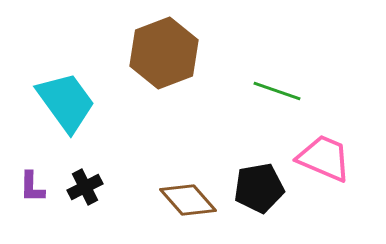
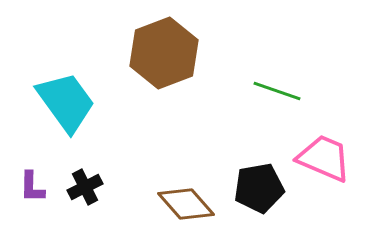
brown diamond: moved 2 px left, 4 px down
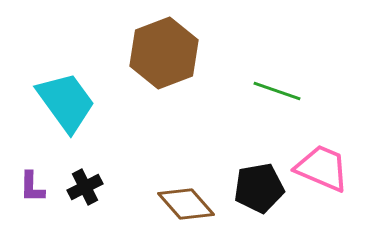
pink trapezoid: moved 2 px left, 10 px down
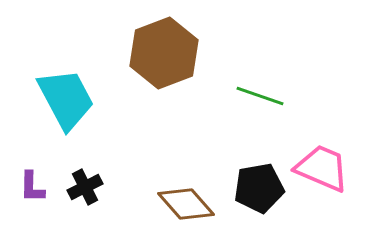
green line: moved 17 px left, 5 px down
cyan trapezoid: moved 3 px up; rotated 8 degrees clockwise
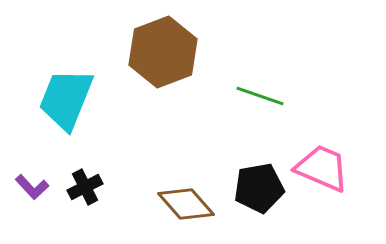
brown hexagon: moved 1 px left, 1 px up
cyan trapezoid: rotated 130 degrees counterclockwise
purple L-shape: rotated 44 degrees counterclockwise
